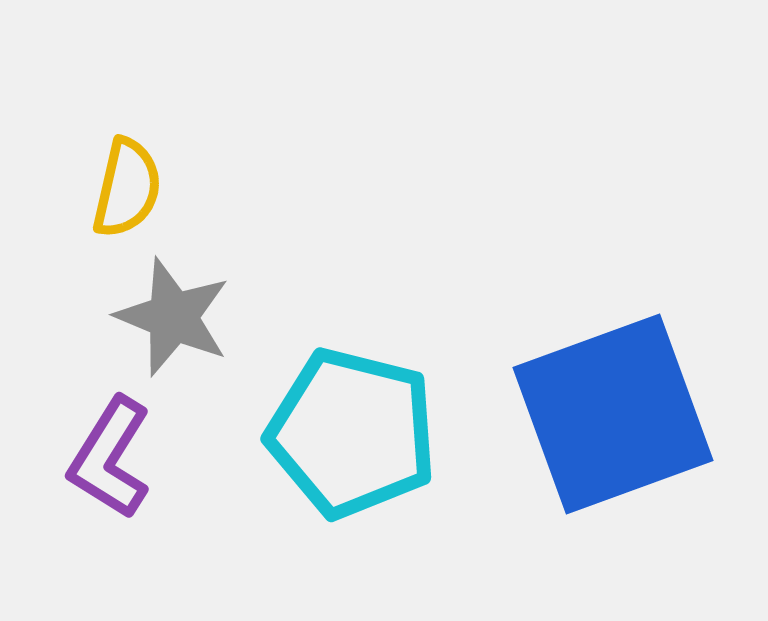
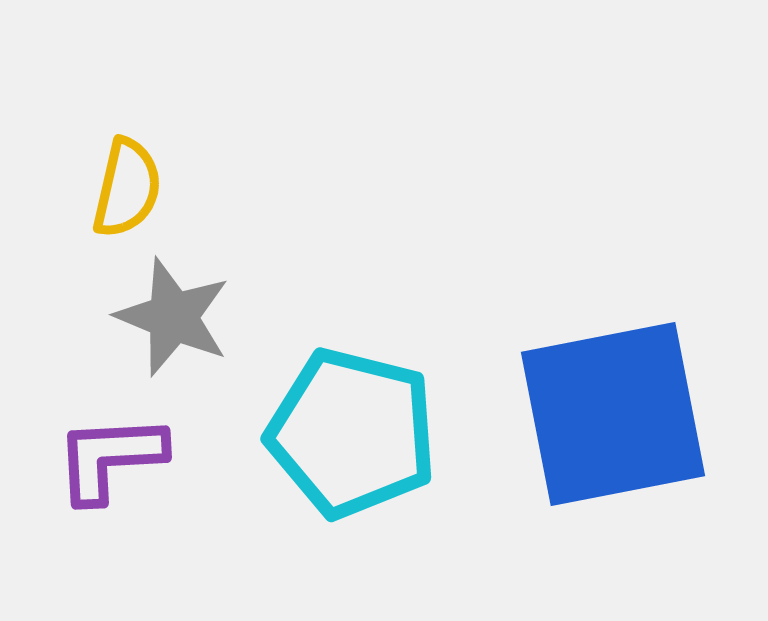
blue square: rotated 9 degrees clockwise
purple L-shape: rotated 55 degrees clockwise
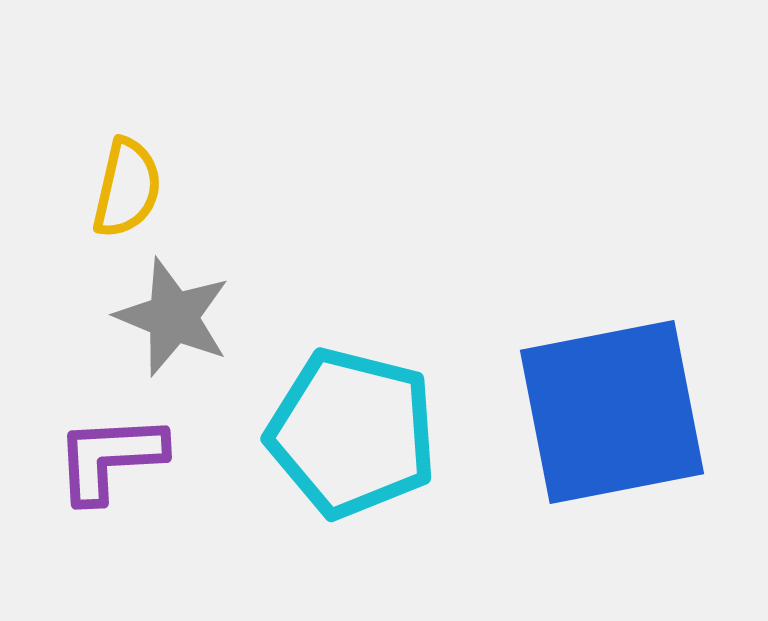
blue square: moved 1 px left, 2 px up
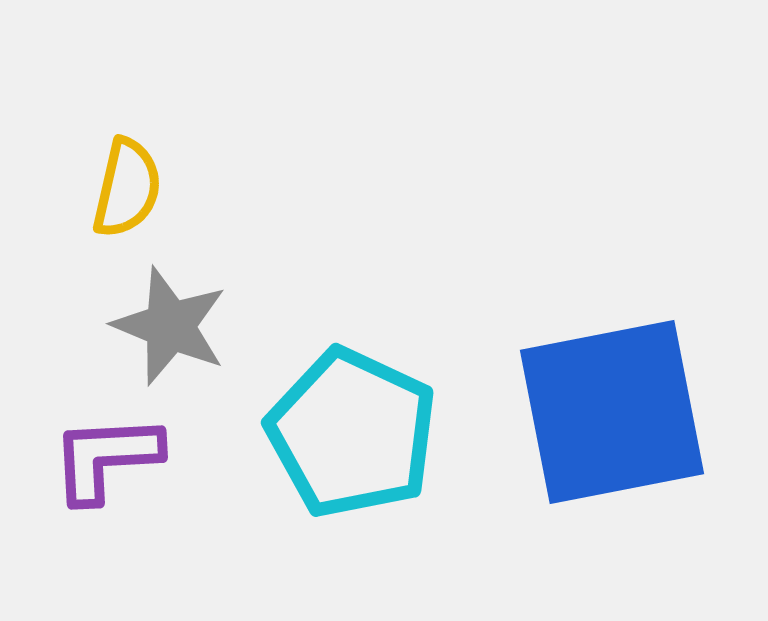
gray star: moved 3 px left, 9 px down
cyan pentagon: rotated 11 degrees clockwise
purple L-shape: moved 4 px left
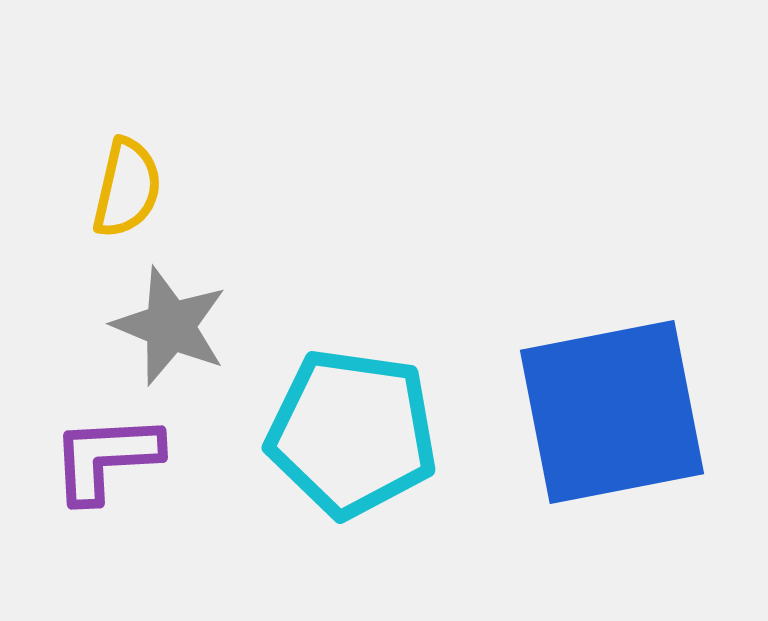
cyan pentagon: rotated 17 degrees counterclockwise
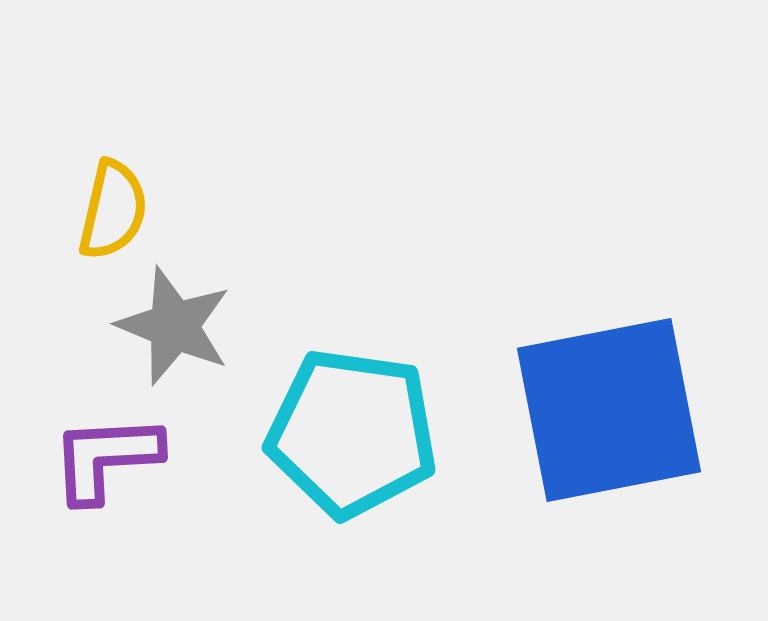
yellow semicircle: moved 14 px left, 22 px down
gray star: moved 4 px right
blue square: moved 3 px left, 2 px up
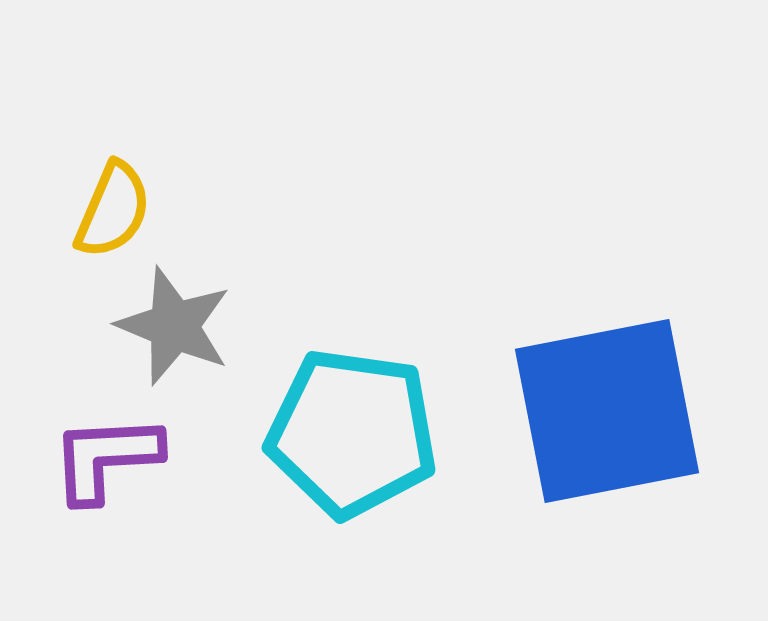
yellow semicircle: rotated 10 degrees clockwise
blue square: moved 2 px left, 1 px down
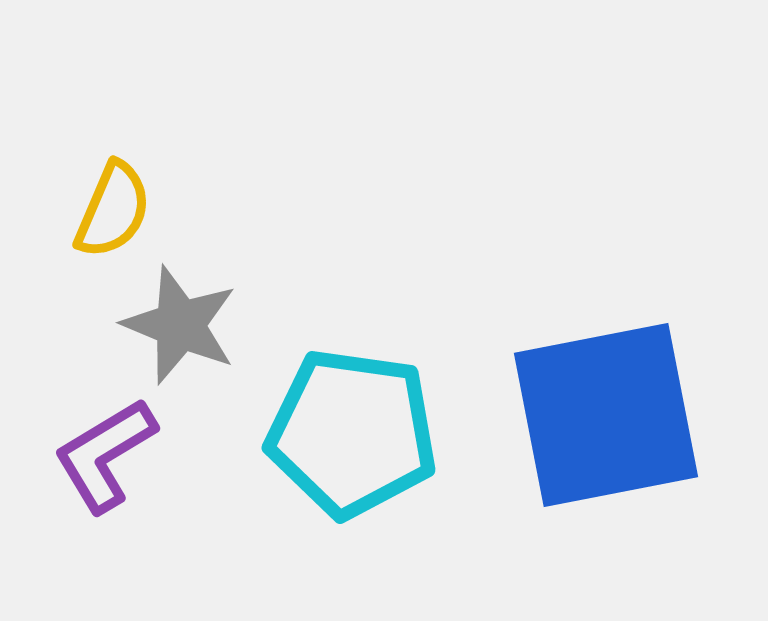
gray star: moved 6 px right, 1 px up
blue square: moved 1 px left, 4 px down
purple L-shape: moved 1 px left, 3 px up; rotated 28 degrees counterclockwise
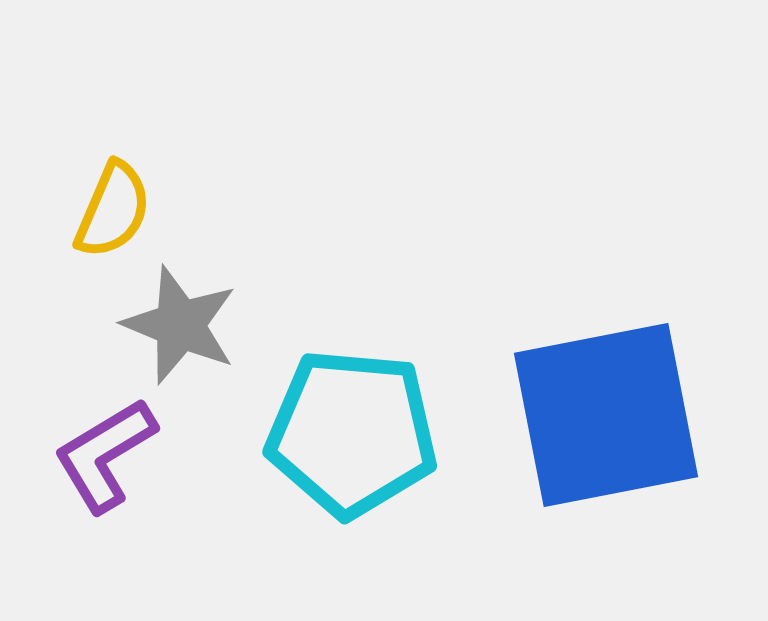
cyan pentagon: rotated 3 degrees counterclockwise
